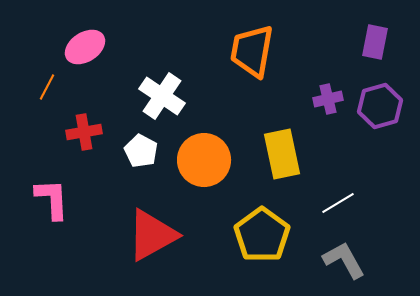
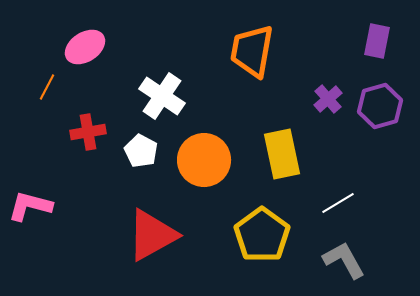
purple rectangle: moved 2 px right, 1 px up
purple cross: rotated 28 degrees counterclockwise
red cross: moved 4 px right
pink L-shape: moved 22 px left, 7 px down; rotated 72 degrees counterclockwise
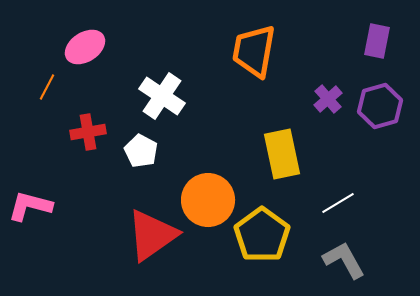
orange trapezoid: moved 2 px right
orange circle: moved 4 px right, 40 px down
red triangle: rotated 6 degrees counterclockwise
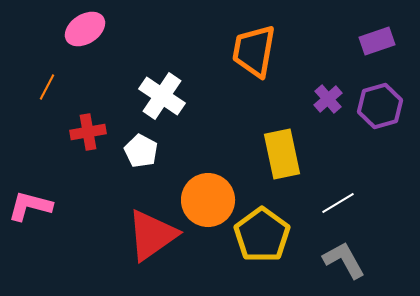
purple rectangle: rotated 60 degrees clockwise
pink ellipse: moved 18 px up
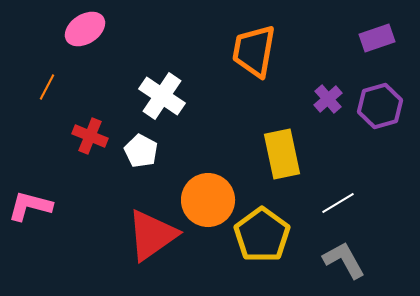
purple rectangle: moved 3 px up
red cross: moved 2 px right, 4 px down; rotated 32 degrees clockwise
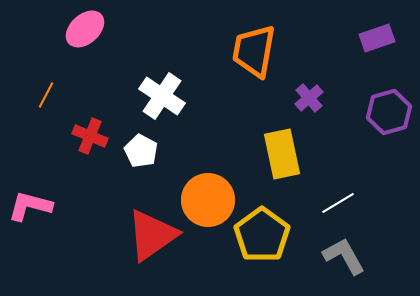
pink ellipse: rotated 9 degrees counterclockwise
orange line: moved 1 px left, 8 px down
purple cross: moved 19 px left, 1 px up
purple hexagon: moved 9 px right, 6 px down
gray L-shape: moved 4 px up
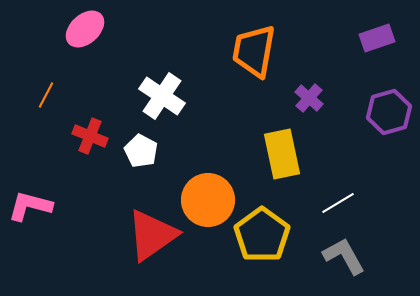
purple cross: rotated 8 degrees counterclockwise
